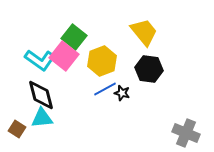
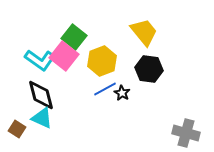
black star: rotated 14 degrees clockwise
cyan triangle: rotated 30 degrees clockwise
gray cross: rotated 8 degrees counterclockwise
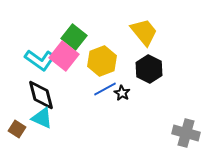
black hexagon: rotated 20 degrees clockwise
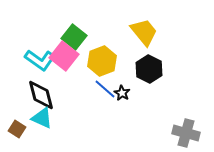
blue line: rotated 70 degrees clockwise
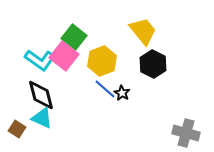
yellow trapezoid: moved 1 px left, 1 px up
black hexagon: moved 4 px right, 5 px up
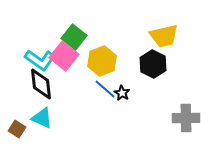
yellow trapezoid: moved 21 px right, 5 px down; rotated 116 degrees clockwise
black diamond: moved 11 px up; rotated 8 degrees clockwise
gray cross: moved 15 px up; rotated 16 degrees counterclockwise
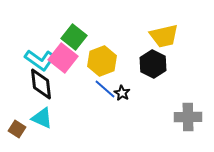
pink square: moved 1 px left, 2 px down
gray cross: moved 2 px right, 1 px up
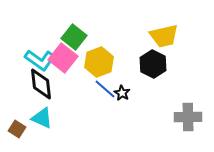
yellow hexagon: moved 3 px left, 1 px down
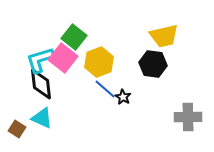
cyan L-shape: rotated 128 degrees clockwise
black hexagon: rotated 20 degrees counterclockwise
black star: moved 1 px right, 4 px down
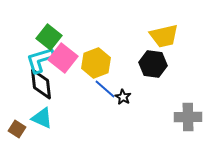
green square: moved 25 px left
yellow hexagon: moved 3 px left, 1 px down
